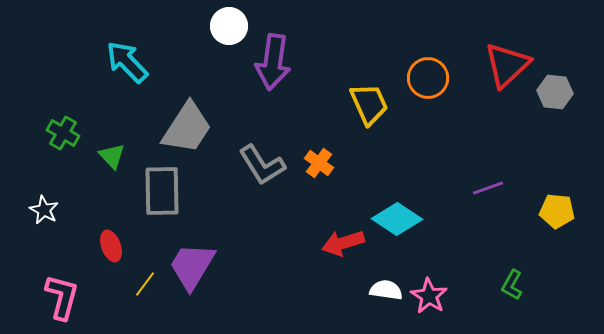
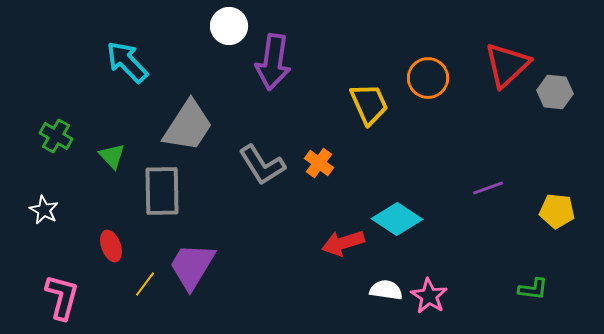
gray trapezoid: moved 1 px right, 2 px up
green cross: moved 7 px left, 3 px down
green L-shape: moved 21 px right, 4 px down; rotated 112 degrees counterclockwise
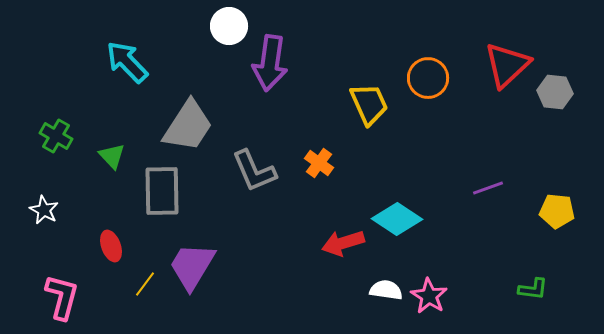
purple arrow: moved 3 px left, 1 px down
gray L-shape: moved 8 px left, 6 px down; rotated 9 degrees clockwise
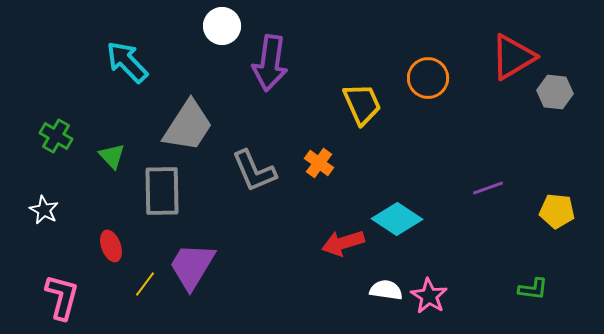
white circle: moved 7 px left
red triangle: moved 6 px right, 8 px up; rotated 12 degrees clockwise
yellow trapezoid: moved 7 px left
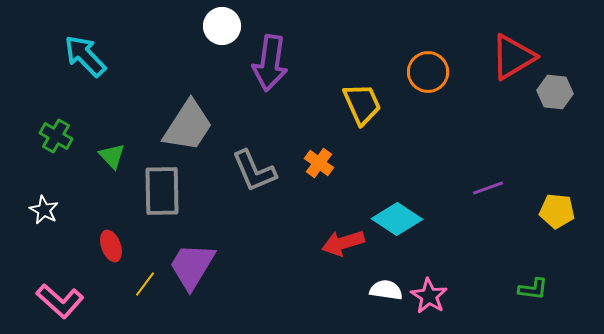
cyan arrow: moved 42 px left, 6 px up
orange circle: moved 6 px up
pink L-shape: moved 2 px left, 4 px down; rotated 117 degrees clockwise
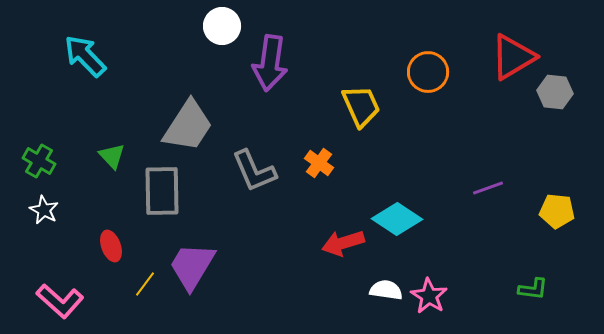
yellow trapezoid: moved 1 px left, 2 px down
green cross: moved 17 px left, 25 px down
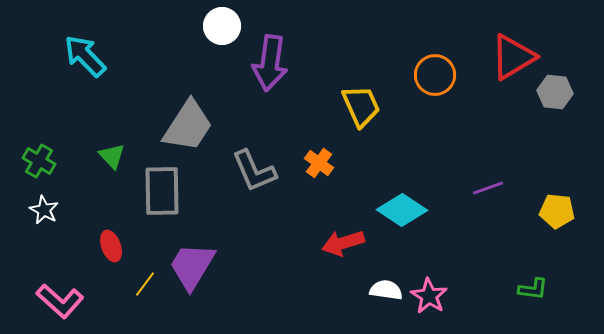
orange circle: moved 7 px right, 3 px down
cyan diamond: moved 5 px right, 9 px up
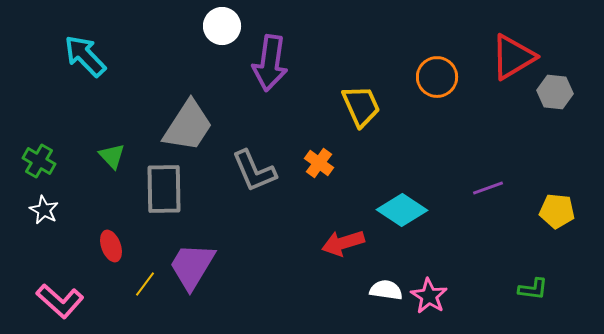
orange circle: moved 2 px right, 2 px down
gray rectangle: moved 2 px right, 2 px up
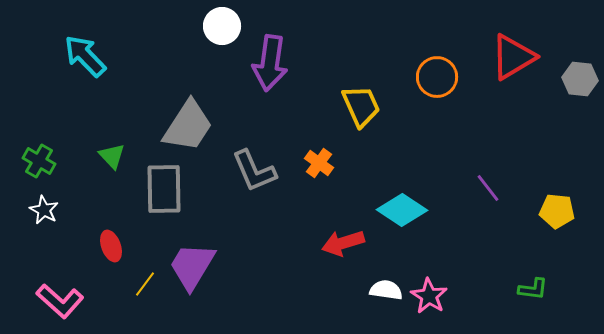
gray hexagon: moved 25 px right, 13 px up
purple line: rotated 72 degrees clockwise
